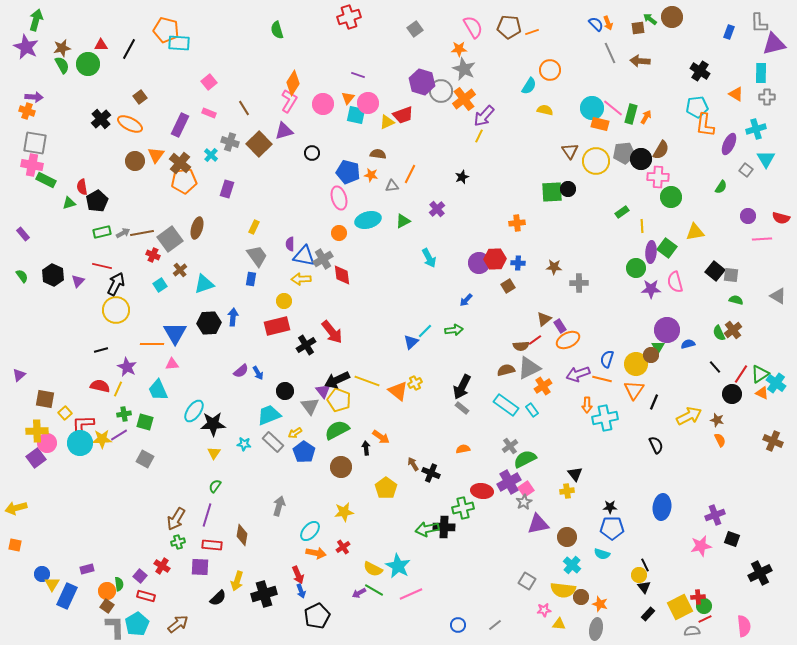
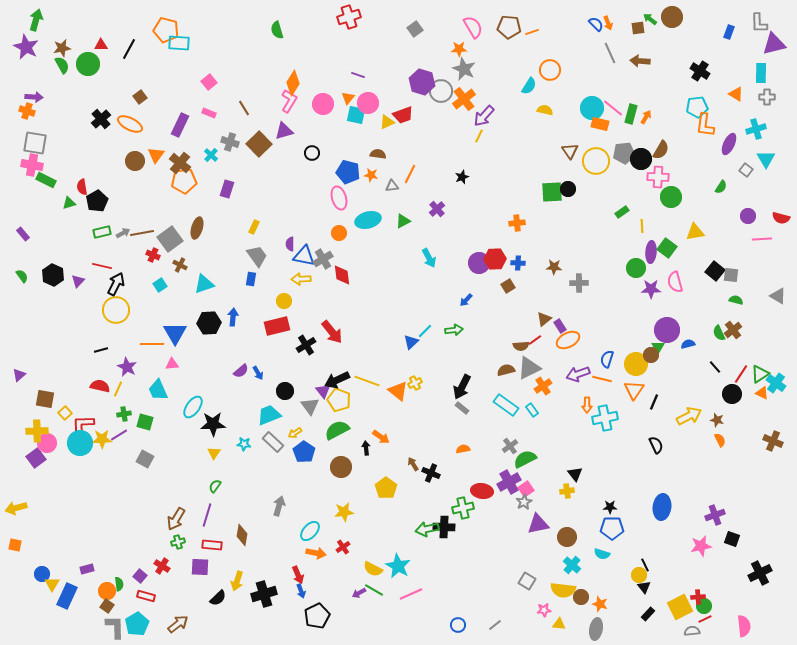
brown cross at (180, 270): moved 5 px up; rotated 24 degrees counterclockwise
cyan ellipse at (194, 411): moved 1 px left, 4 px up
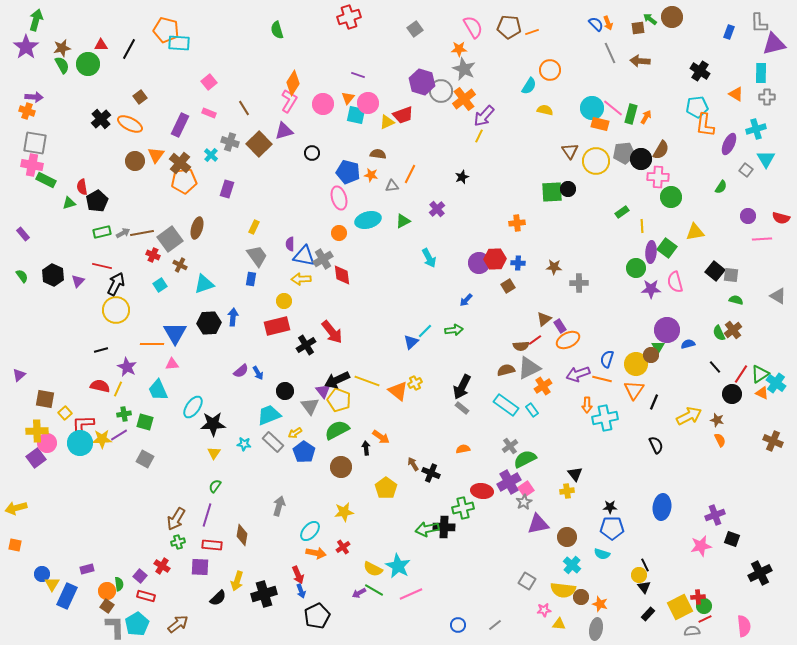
purple star at (26, 47): rotated 10 degrees clockwise
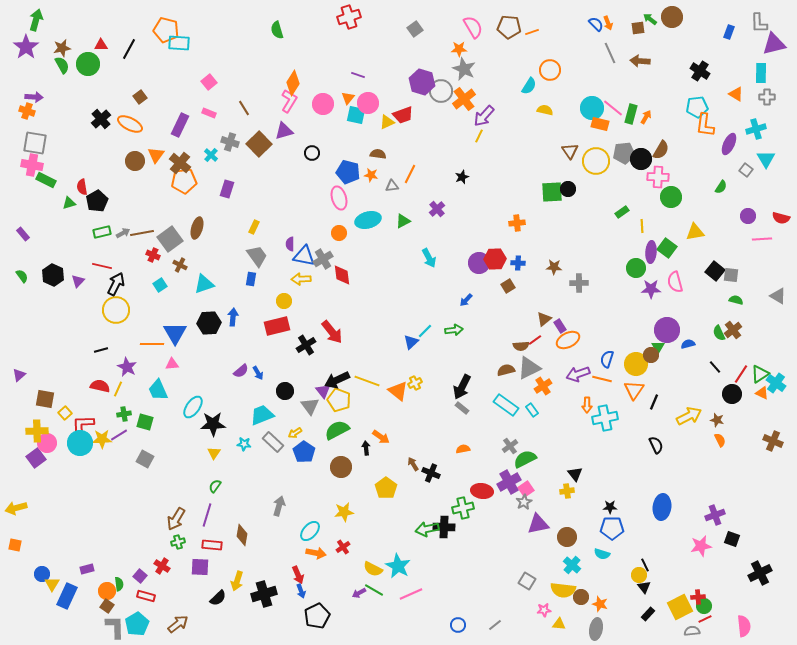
cyan trapezoid at (269, 415): moved 7 px left
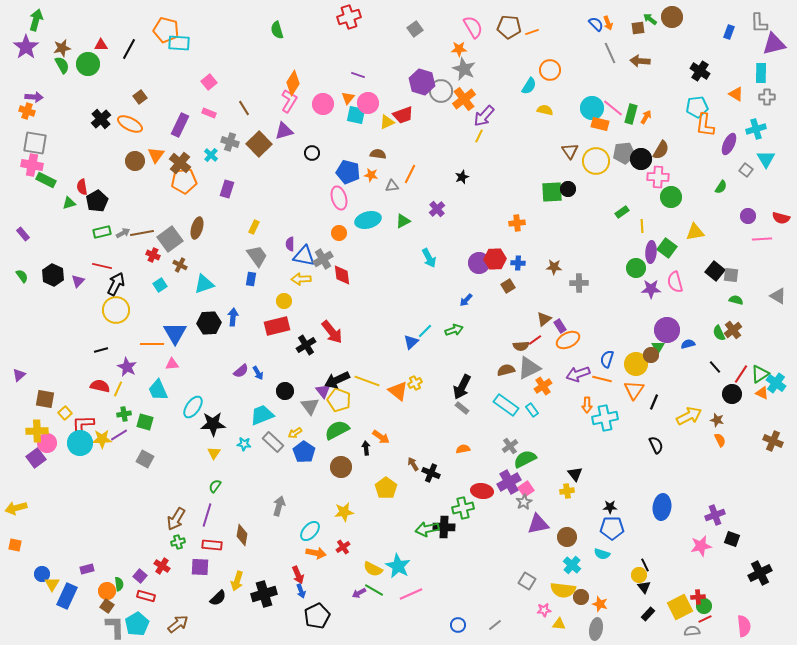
green arrow at (454, 330): rotated 12 degrees counterclockwise
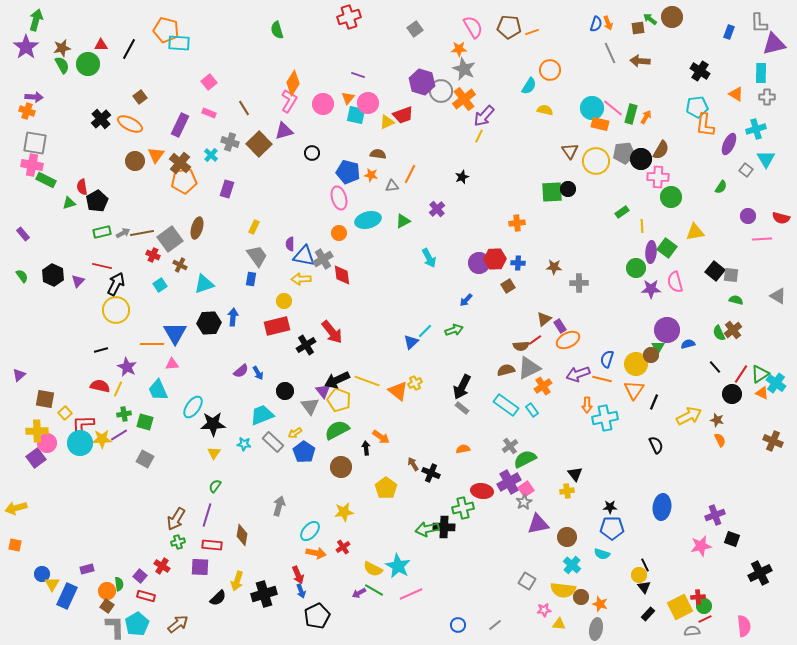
blue semicircle at (596, 24): rotated 63 degrees clockwise
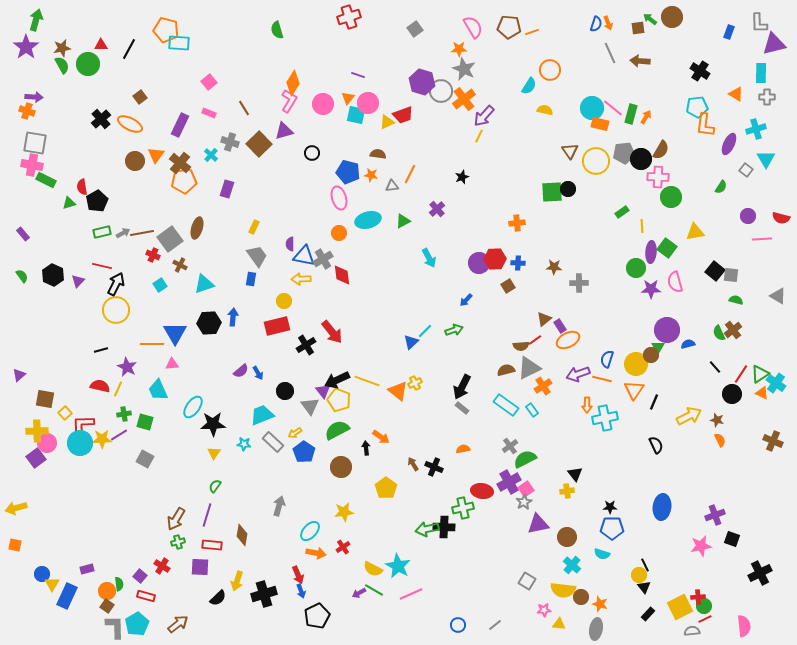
black cross at (431, 473): moved 3 px right, 6 px up
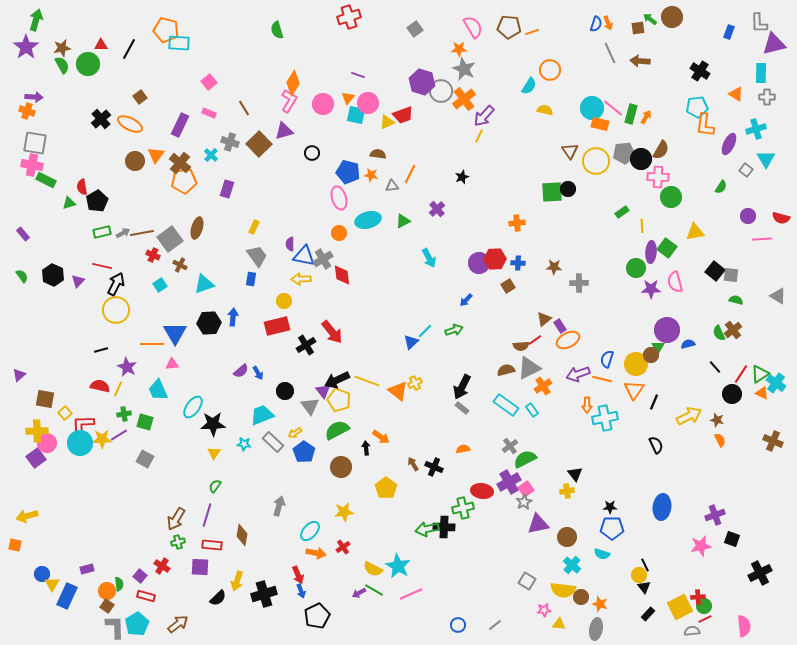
yellow arrow at (16, 508): moved 11 px right, 8 px down
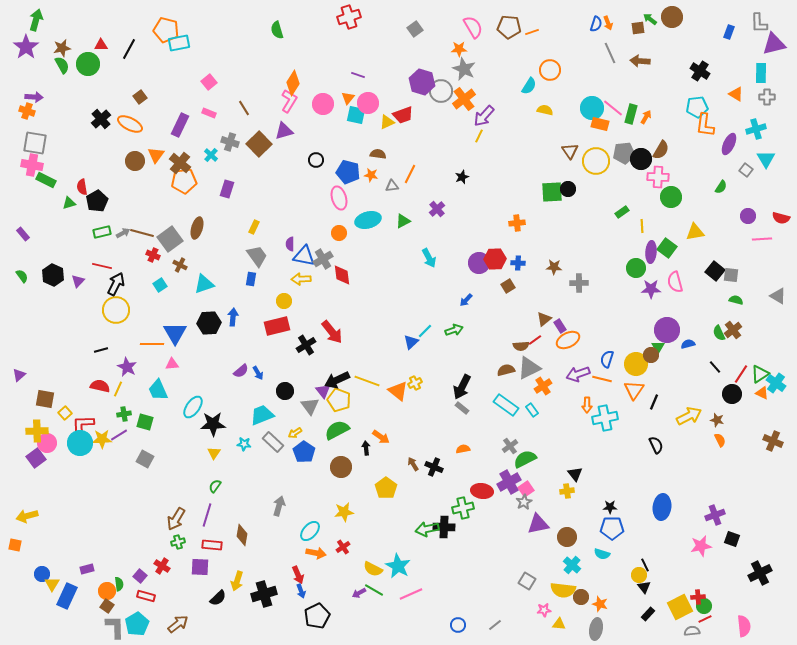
cyan rectangle at (179, 43): rotated 15 degrees counterclockwise
black circle at (312, 153): moved 4 px right, 7 px down
brown line at (142, 233): rotated 25 degrees clockwise
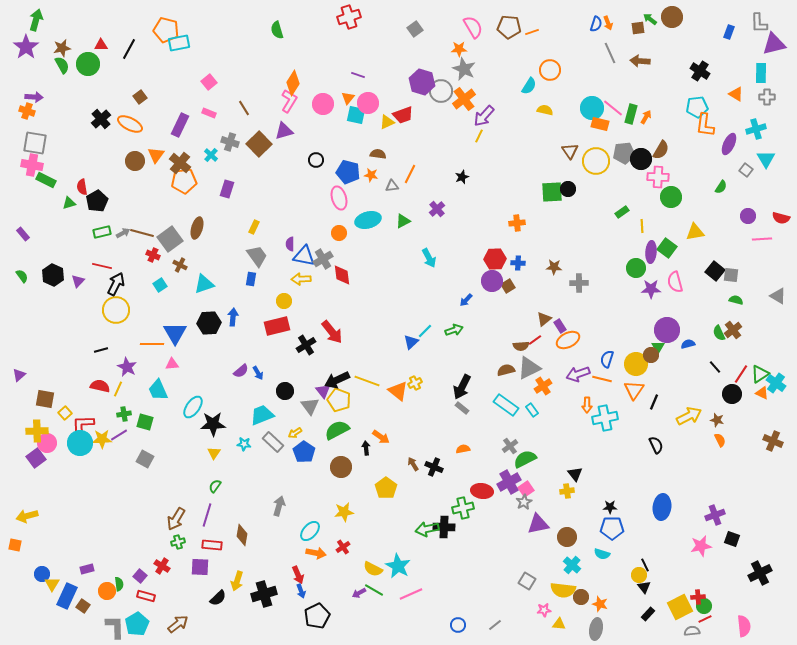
purple circle at (479, 263): moved 13 px right, 18 px down
brown square at (107, 606): moved 24 px left
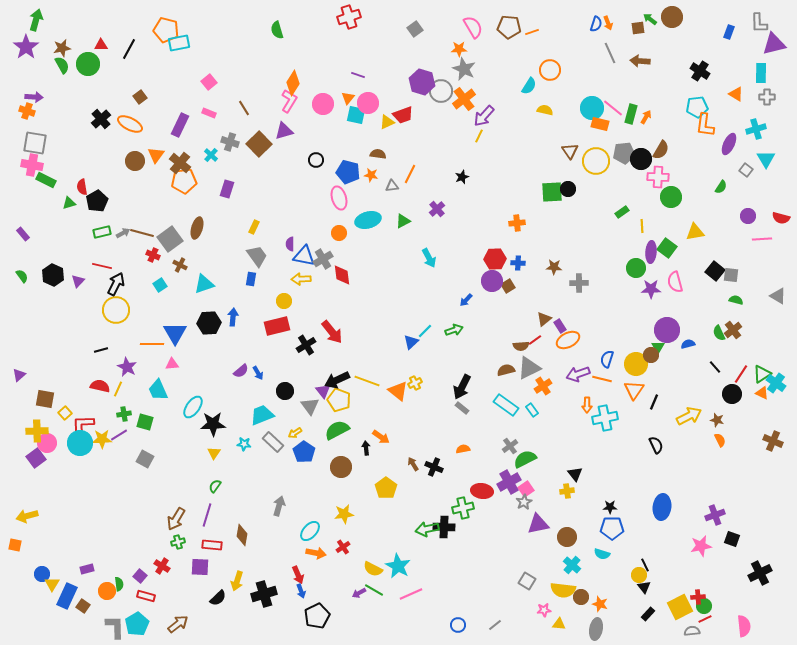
green triangle at (760, 374): moved 2 px right
yellow star at (344, 512): moved 2 px down
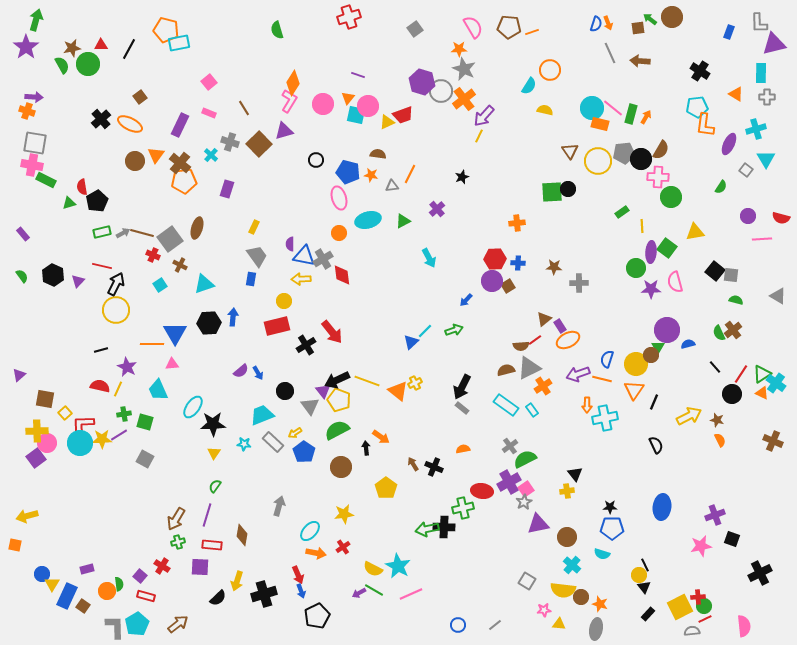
brown star at (62, 48): moved 10 px right
pink circle at (368, 103): moved 3 px down
yellow circle at (596, 161): moved 2 px right
